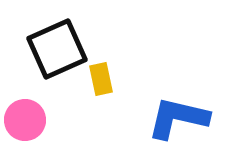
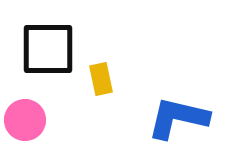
black square: moved 9 px left; rotated 24 degrees clockwise
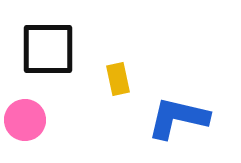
yellow rectangle: moved 17 px right
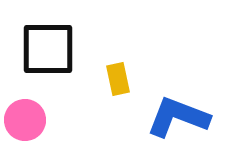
blue L-shape: moved 1 px up; rotated 8 degrees clockwise
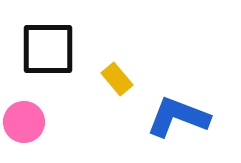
yellow rectangle: moved 1 px left; rotated 28 degrees counterclockwise
pink circle: moved 1 px left, 2 px down
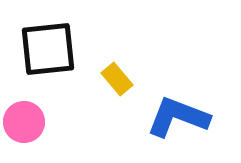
black square: rotated 6 degrees counterclockwise
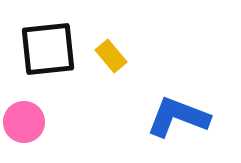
yellow rectangle: moved 6 px left, 23 px up
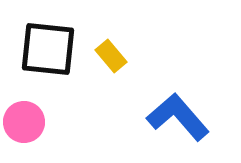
black square: rotated 12 degrees clockwise
blue L-shape: rotated 28 degrees clockwise
